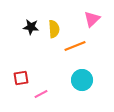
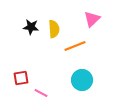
pink line: moved 1 px up; rotated 56 degrees clockwise
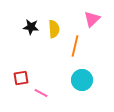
orange line: rotated 55 degrees counterclockwise
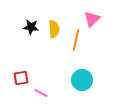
orange line: moved 1 px right, 6 px up
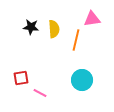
pink triangle: rotated 36 degrees clockwise
pink line: moved 1 px left
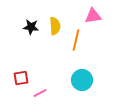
pink triangle: moved 1 px right, 3 px up
yellow semicircle: moved 1 px right, 3 px up
pink line: rotated 56 degrees counterclockwise
